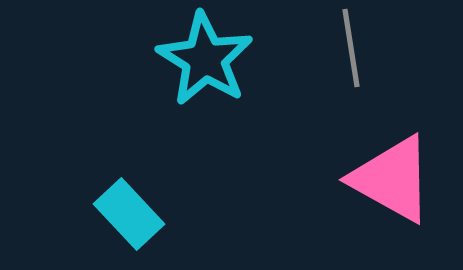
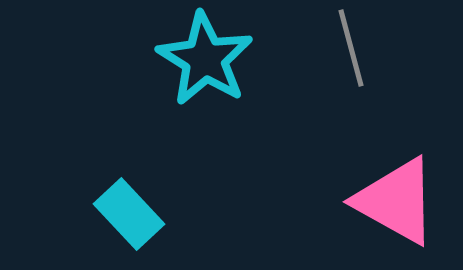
gray line: rotated 6 degrees counterclockwise
pink triangle: moved 4 px right, 22 px down
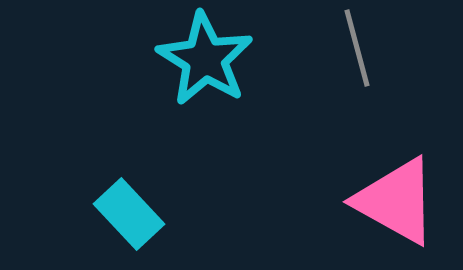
gray line: moved 6 px right
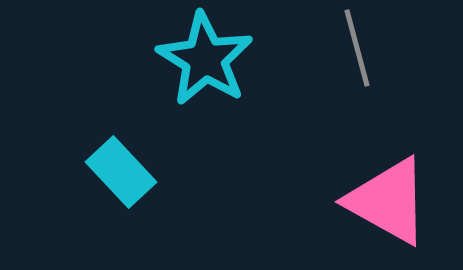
pink triangle: moved 8 px left
cyan rectangle: moved 8 px left, 42 px up
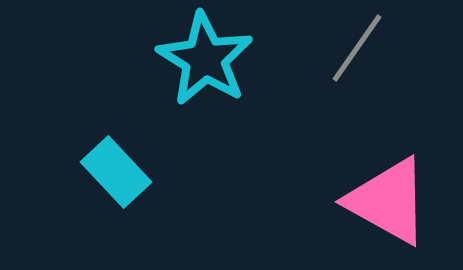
gray line: rotated 50 degrees clockwise
cyan rectangle: moved 5 px left
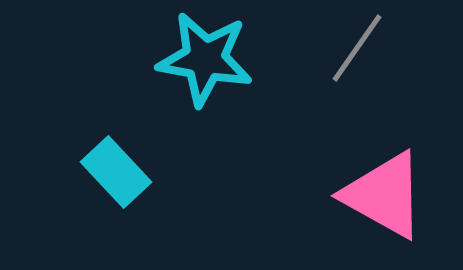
cyan star: rotated 22 degrees counterclockwise
pink triangle: moved 4 px left, 6 px up
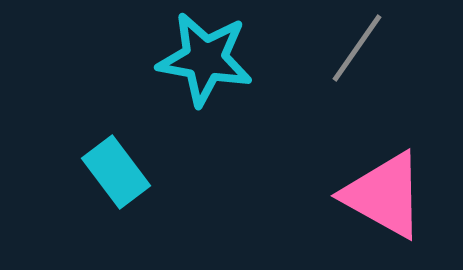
cyan rectangle: rotated 6 degrees clockwise
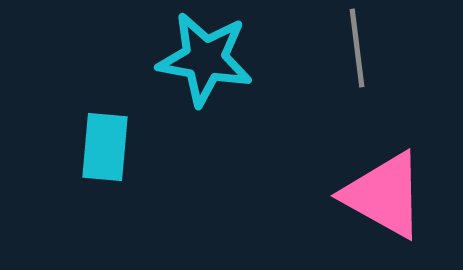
gray line: rotated 42 degrees counterclockwise
cyan rectangle: moved 11 px left, 25 px up; rotated 42 degrees clockwise
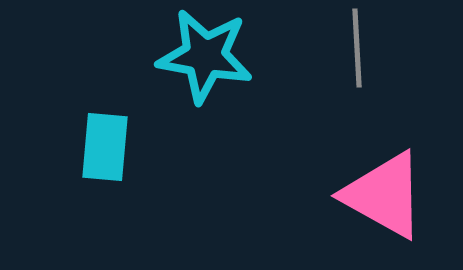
gray line: rotated 4 degrees clockwise
cyan star: moved 3 px up
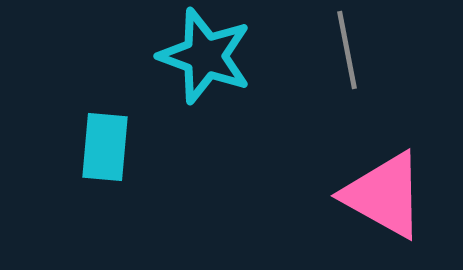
gray line: moved 10 px left, 2 px down; rotated 8 degrees counterclockwise
cyan star: rotated 10 degrees clockwise
